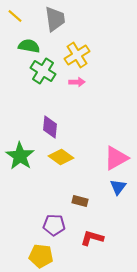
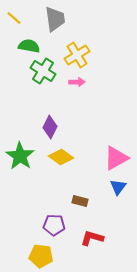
yellow line: moved 1 px left, 2 px down
purple diamond: rotated 20 degrees clockwise
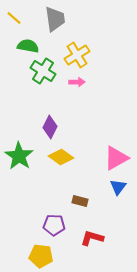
green semicircle: moved 1 px left
green star: moved 1 px left
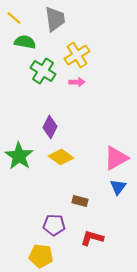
green semicircle: moved 3 px left, 4 px up
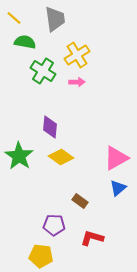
purple diamond: rotated 20 degrees counterclockwise
blue triangle: moved 1 px down; rotated 12 degrees clockwise
brown rectangle: rotated 21 degrees clockwise
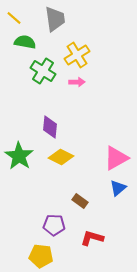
yellow diamond: rotated 10 degrees counterclockwise
